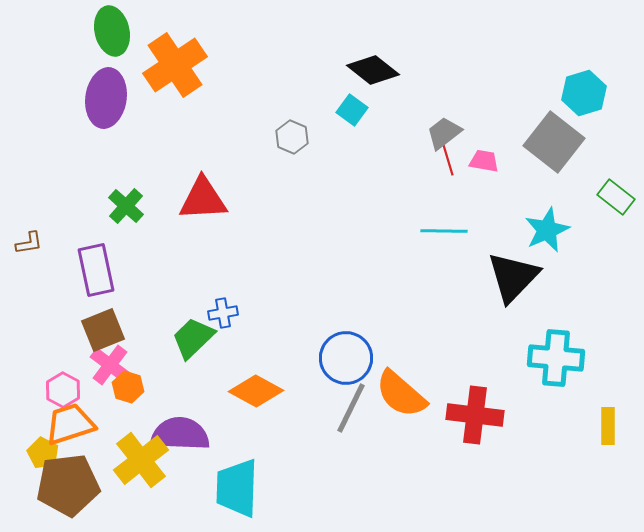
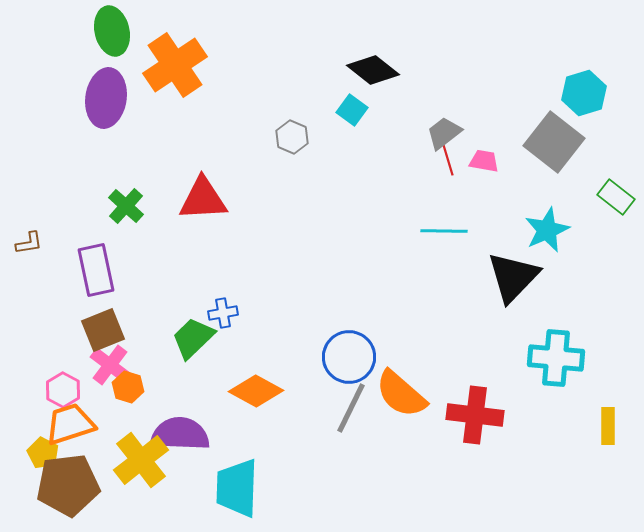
blue circle: moved 3 px right, 1 px up
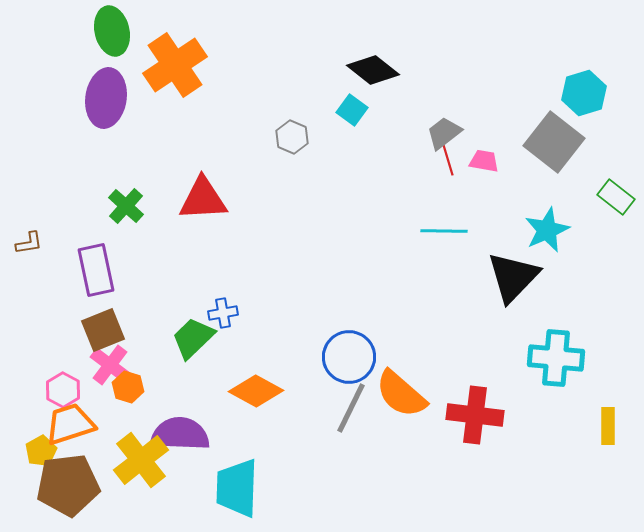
yellow pentagon: moved 2 px left, 2 px up; rotated 16 degrees clockwise
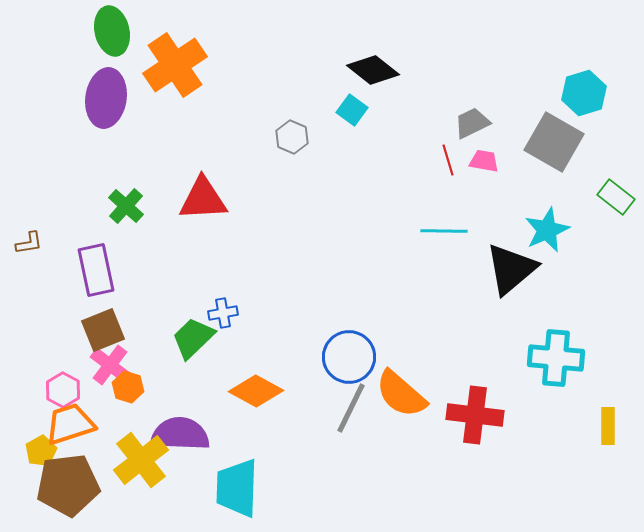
gray trapezoid: moved 28 px right, 10 px up; rotated 12 degrees clockwise
gray square: rotated 8 degrees counterclockwise
black triangle: moved 2 px left, 8 px up; rotated 6 degrees clockwise
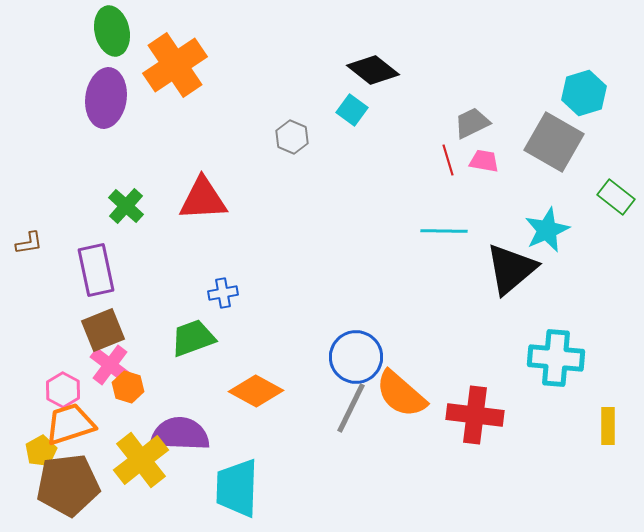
blue cross: moved 20 px up
green trapezoid: rotated 24 degrees clockwise
blue circle: moved 7 px right
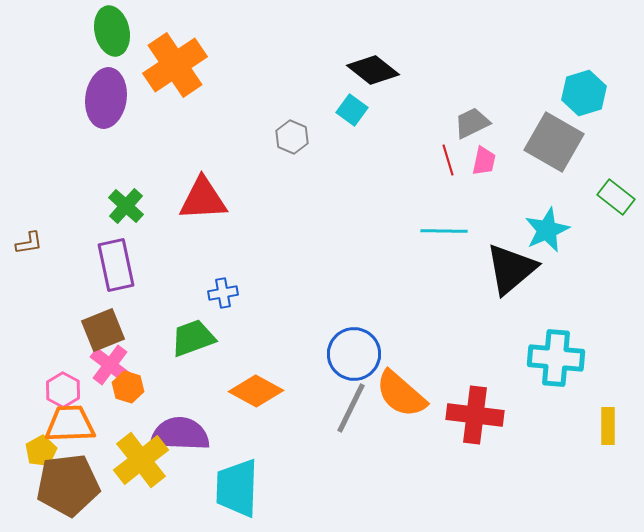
pink trapezoid: rotated 92 degrees clockwise
purple rectangle: moved 20 px right, 5 px up
blue circle: moved 2 px left, 3 px up
orange trapezoid: rotated 16 degrees clockwise
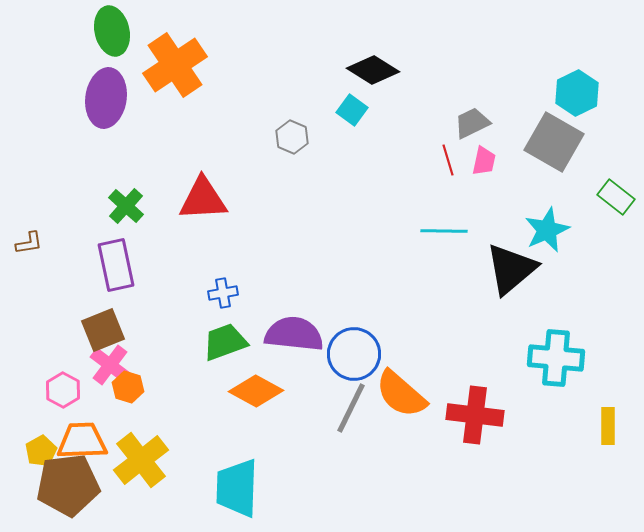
black diamond: rotated 6 degrees counterclockwise
cyan hexagon: moved 7 px left; rotated 9 degrees counterclockwise
green trapezoid: moved 32 px right, 4 px down
orange trapezoid: moved 12 px right, 17 px down
purple semicircle: moved 114 px right, 100 px up; rotated 4 degrees clockwise
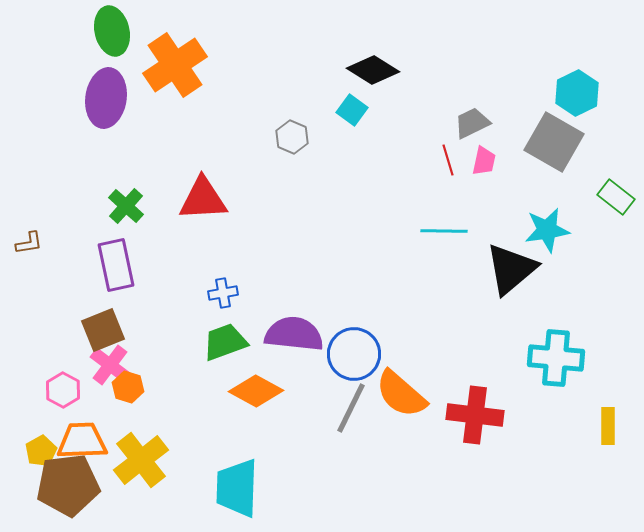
cyan star: rotated 15 degrees clockwise
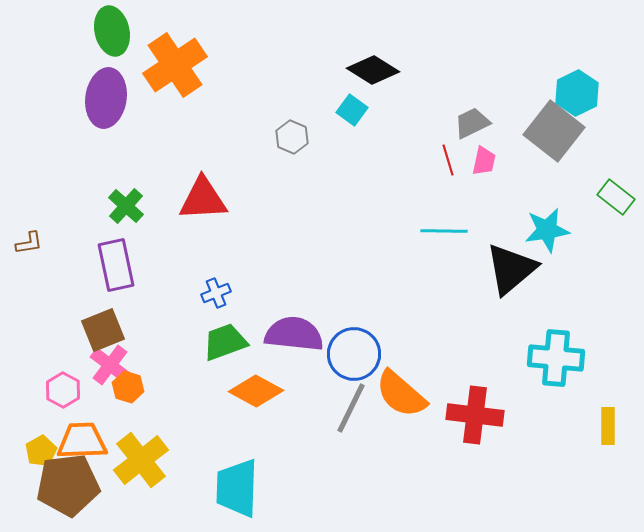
gray square: moved 11 px up; rotated 8 degrees clockwise
blue cross: moved 7 px left; rotated 12 degrees counterclockwise
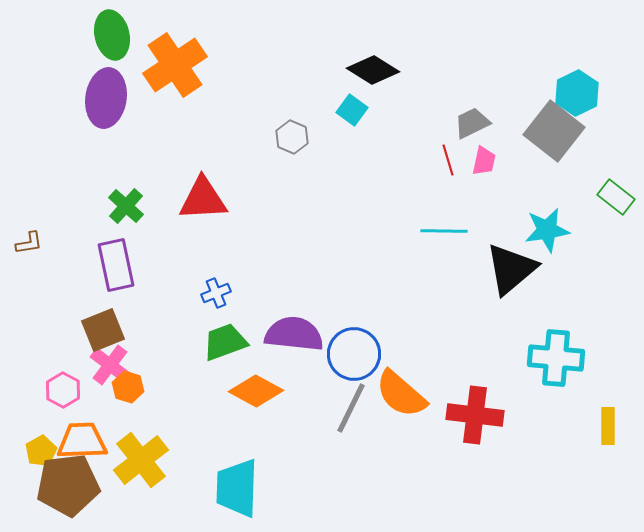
green ellipse: moved 4 px down
